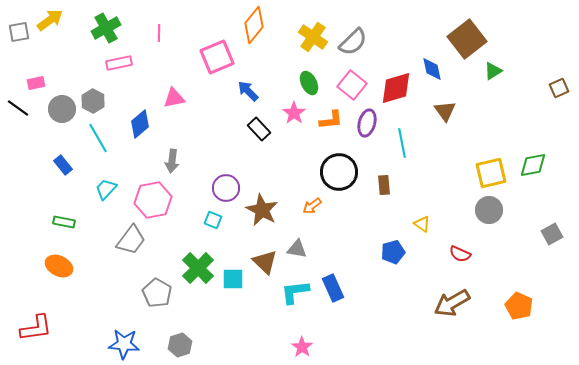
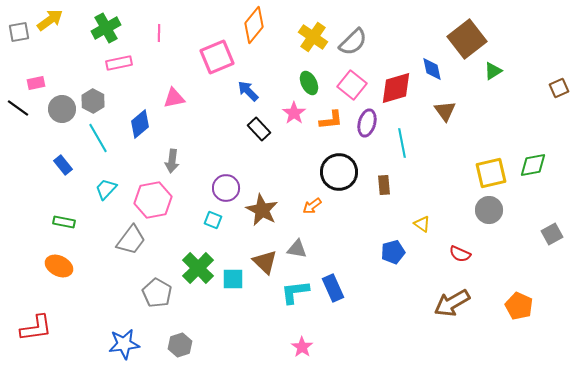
blue star at (124, 344): rotated 12 degrees counterclockwise
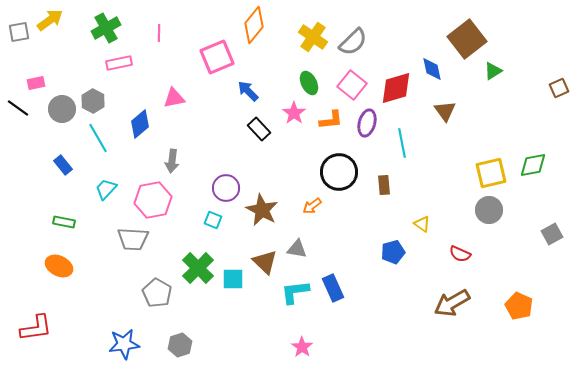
gray trapezoid at (131, 240): moved 2 px right, 1 px up; rotated 56 degrees clockwise
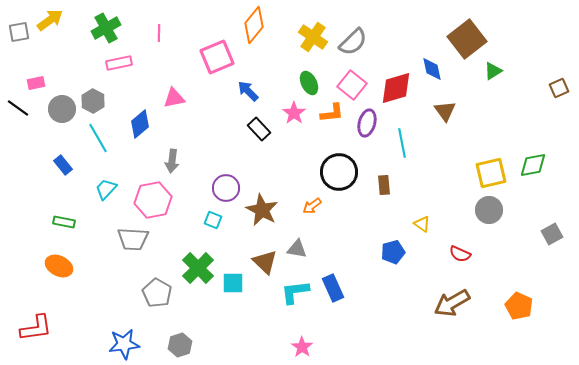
orange L-shape at (331, 120): moved 1 px right, 7 px up
cyan square at (233, 279): moved 4 px down
